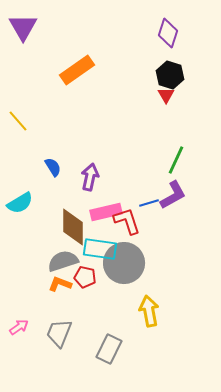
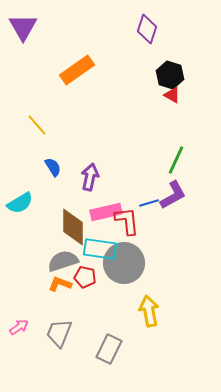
purple diamond: moved 21 px left, 4 px up
red triangle: moved 6 px right; rotated 30 degrees counterclockwise
yellow line: moved 19 px right, 4 px down
red L-shape: rotated 12 degrees clockwise
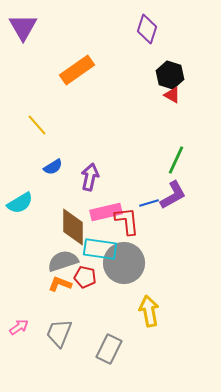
blue semicircle: rotated 90 degrees clockwise
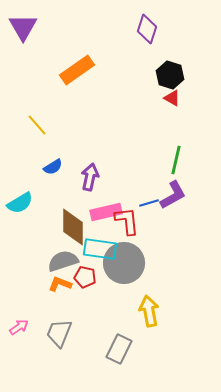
red triangle: moved 3 px down
green line: rotated 12 degrees counterclockwise
gray rectangle: moved 10 px right
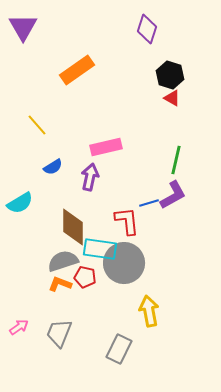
pink rectangle: moved 65 px up
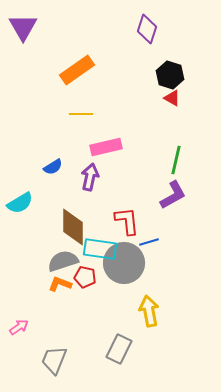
yellow line: moved 44 px right, 11 px up; rotated 50 degrees counterclockwise
blue line: moved 39 px down
gray trapezoid: moved 5 px left, 27 px down
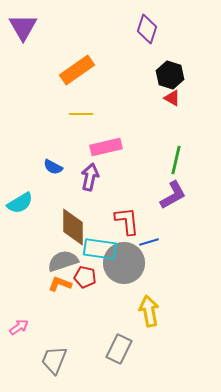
blue semicircle: rotated 60 degrees clockwise
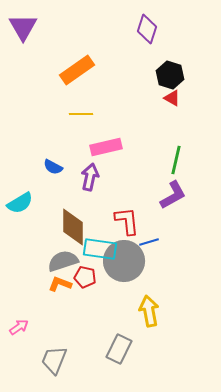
gray circle: moved 2 px up
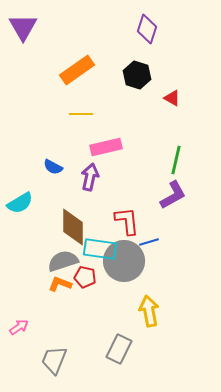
black hexagon: moved 33 px left
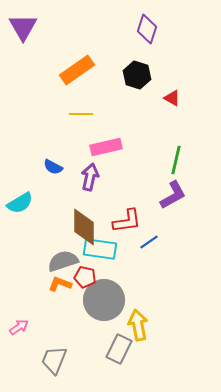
red L-shape: rotated 88 degrees clockwise
brown diamond: moved 11 px right
blue line: rotated 18 degrees counterclockwise
gray circle: moved 20 px left, 39 px down
yellow arrow: moved 11 px left, 14 px down
